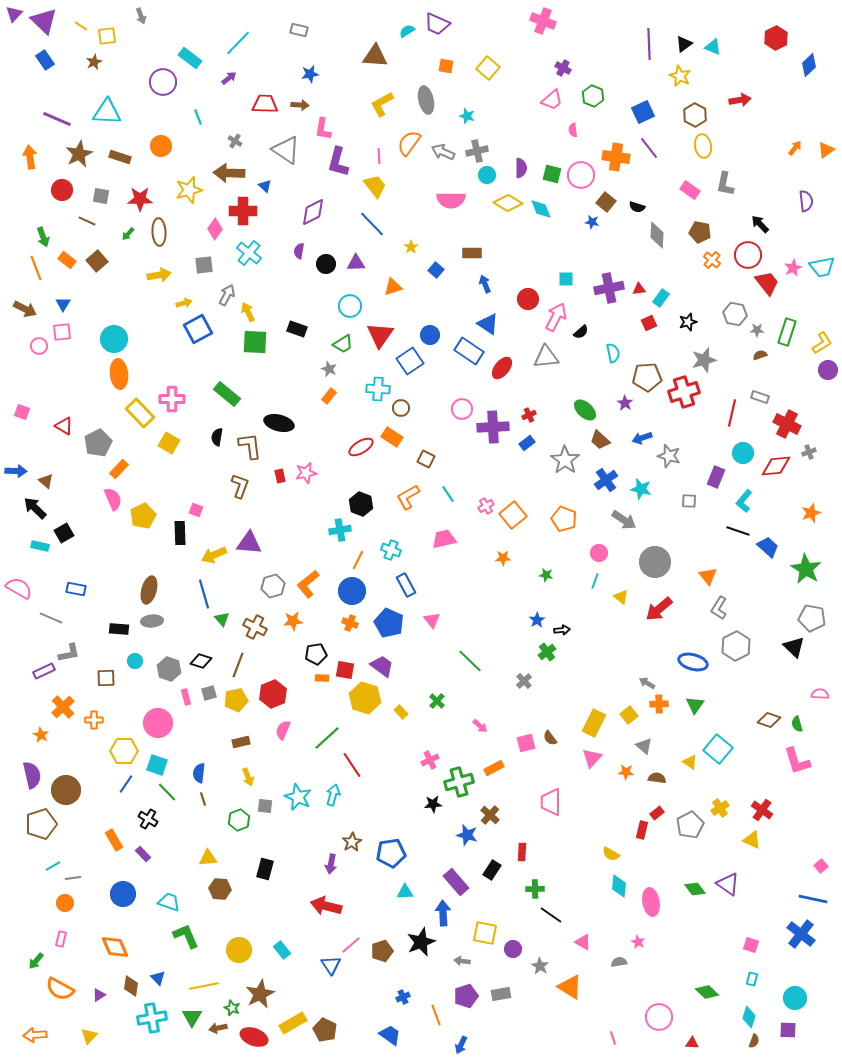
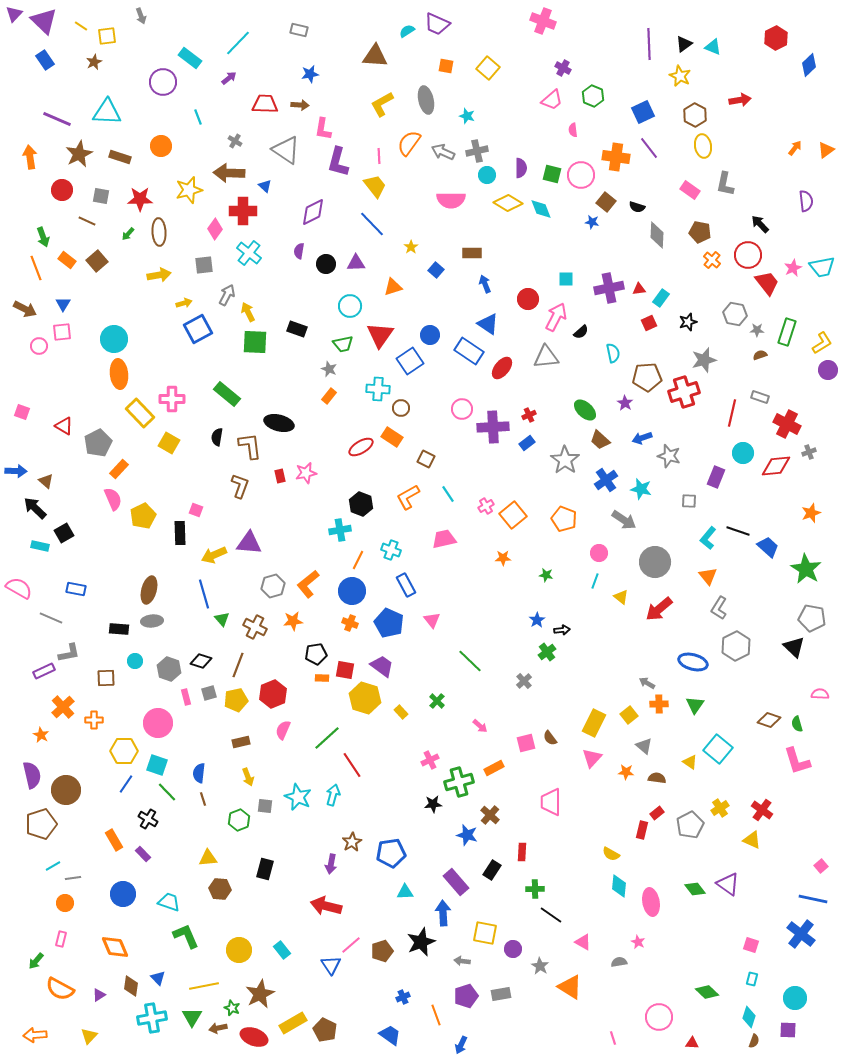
green trapezoid at (343, 344): rotated 20 degrees clockwise
cyan L-shape at (744, 501): moved 36 px left, 37 px down
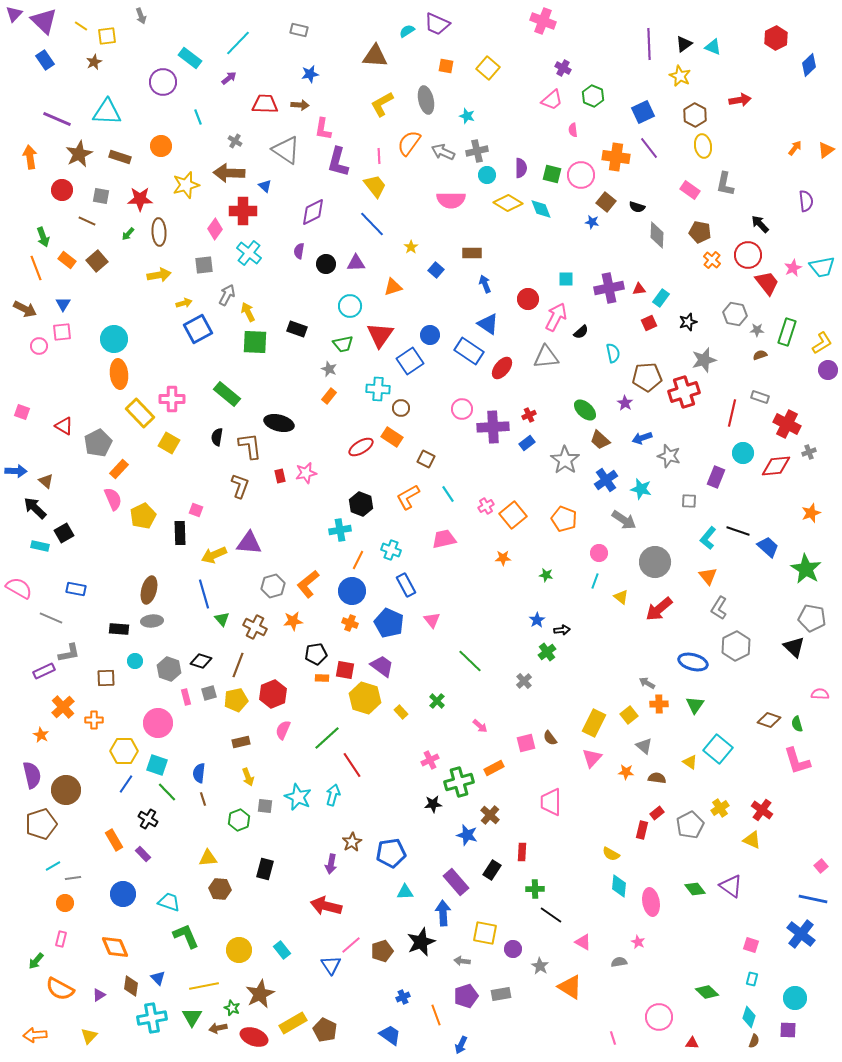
yellow star at (189, 190): moved 3 px left, 5 px up
purple triangle at (728, 884): moved 3 px right, 2 px down
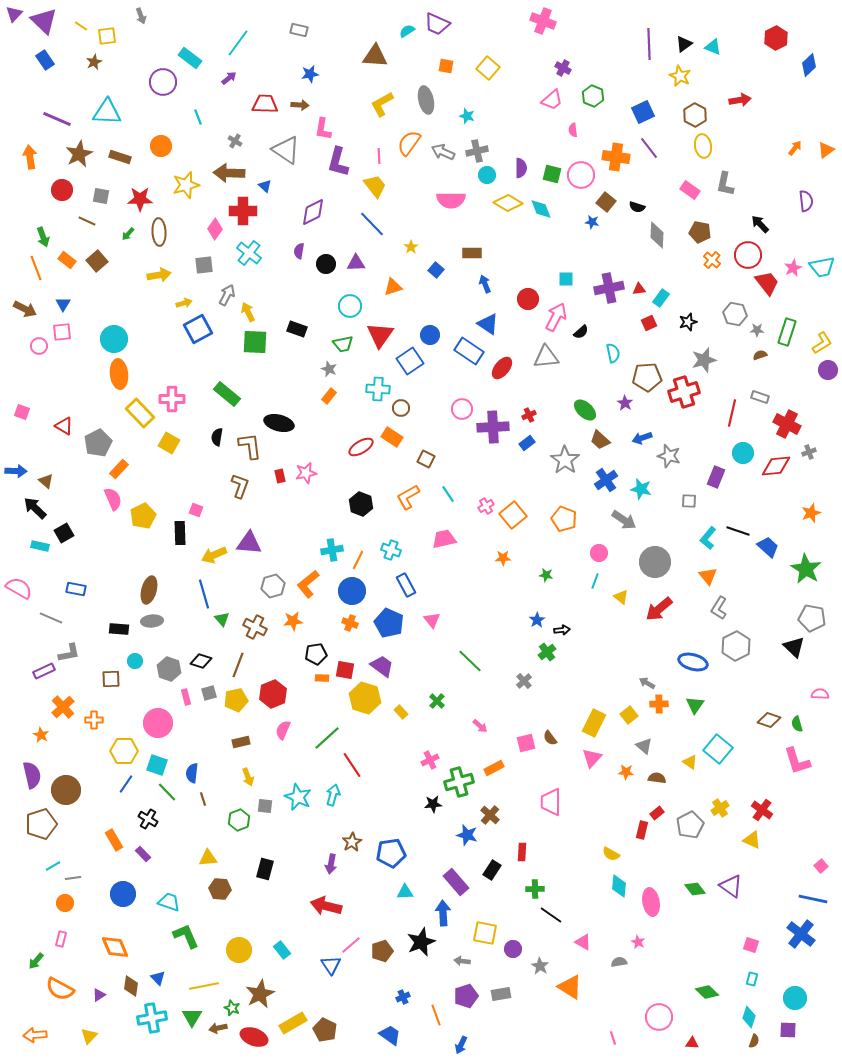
cyan line at (238, 43): rotated 8 degrees counterclockwise
cyan cross at (340, 530): moved 8 px left, 20 px down
brown square at (106, 678): moved 5 px right, 1 px down
blue semicircle at (199, 773): moved 7 px left
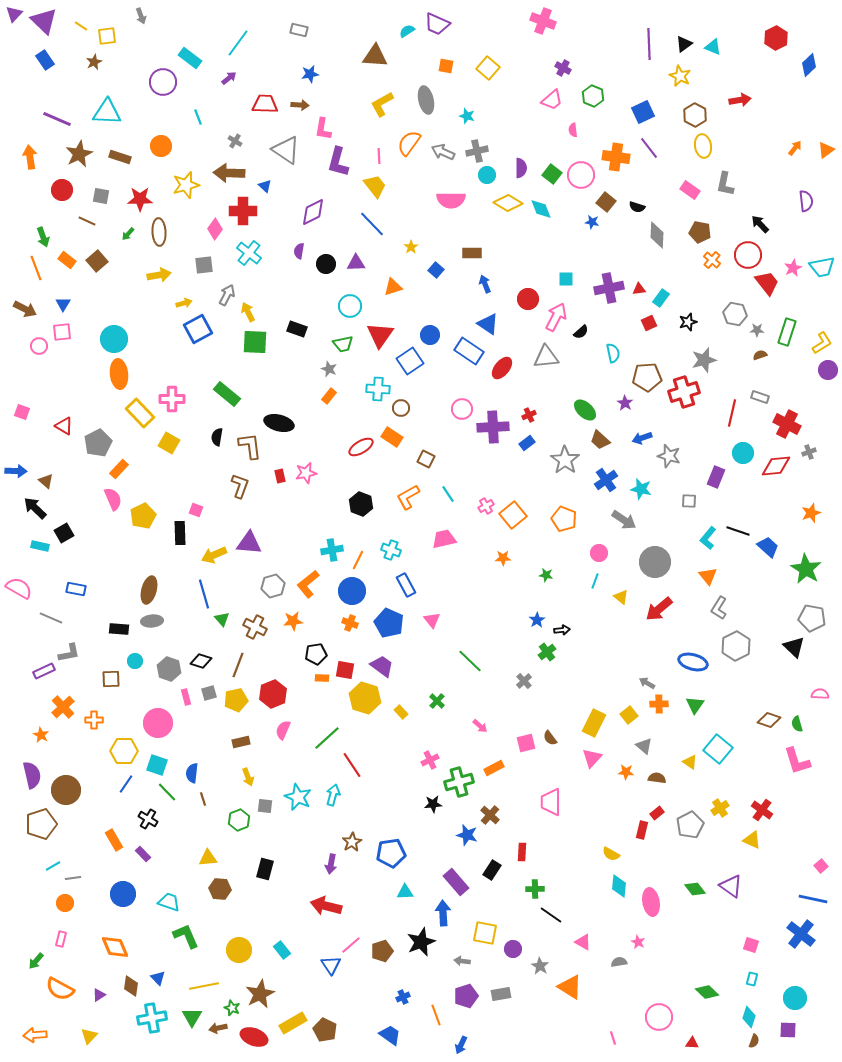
green square at (552, 174): rotated 24 degrees clockwise
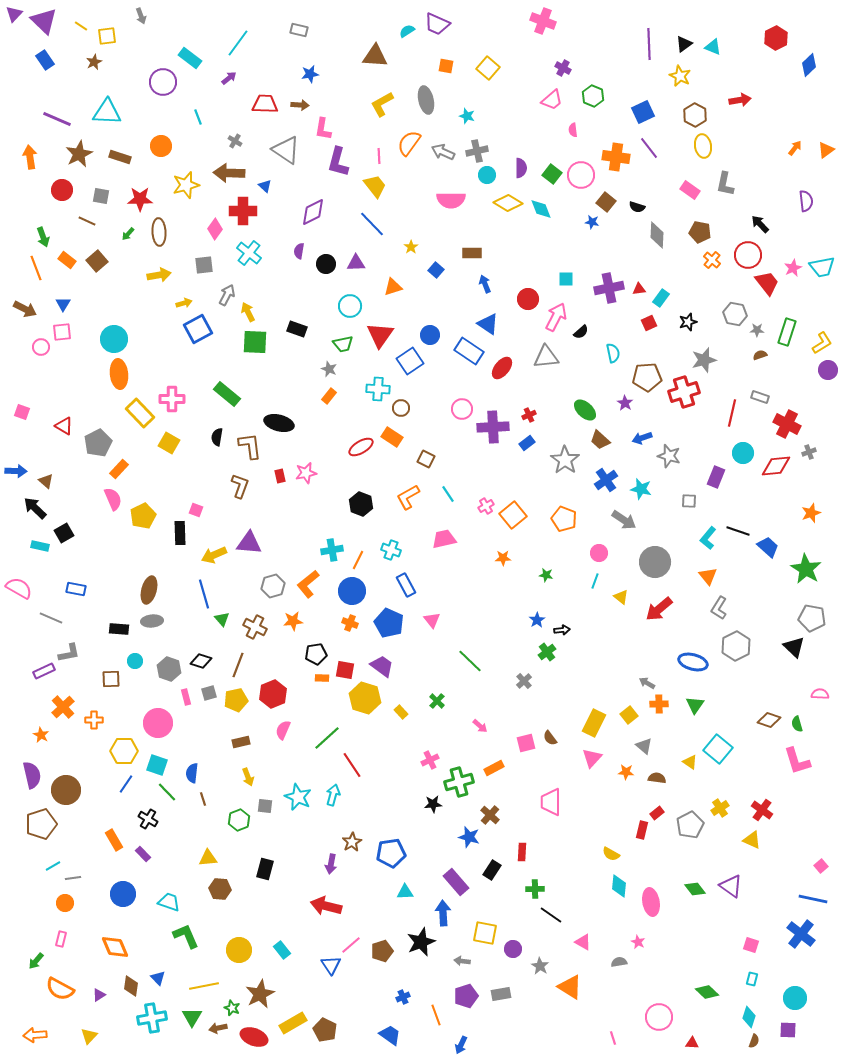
pink circle at (39, 346): moved 2 px right, 1 px down
blue star at (467, 835): moved 2 px right, 2 px down
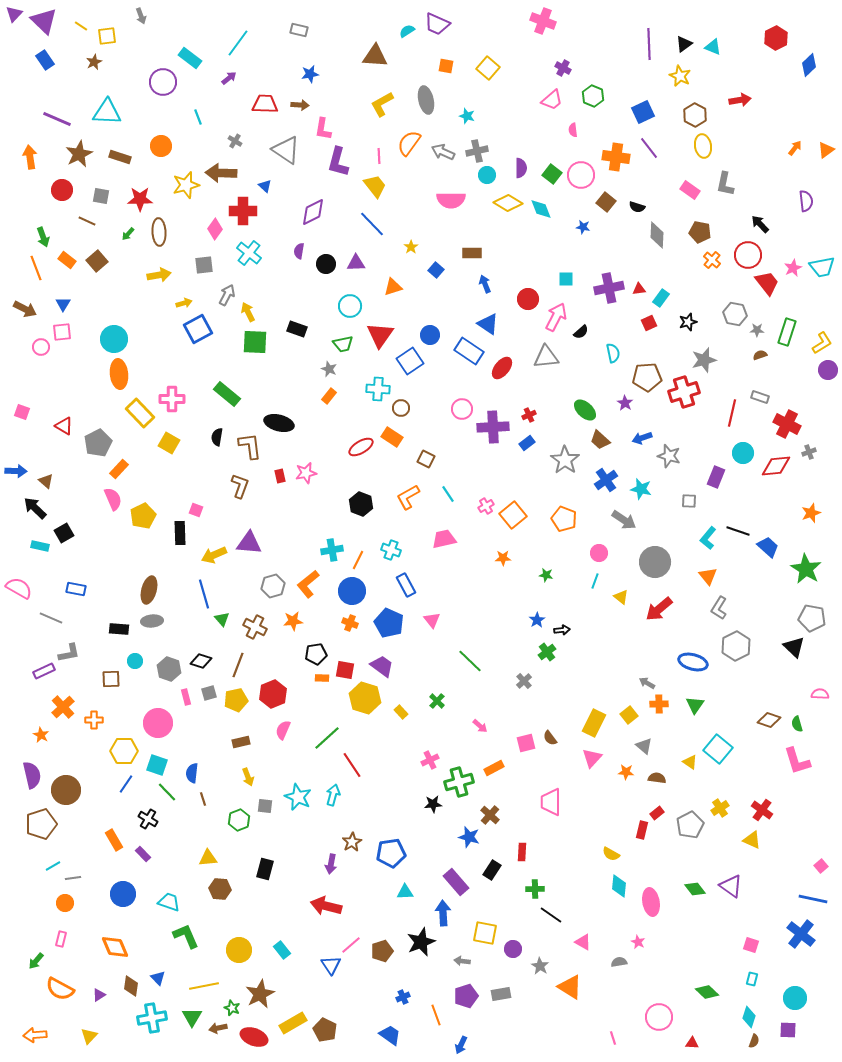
brown arrow at (229, 173): moved 8 px left
blue star at (592, 222): moved 9 px left, 5 px down
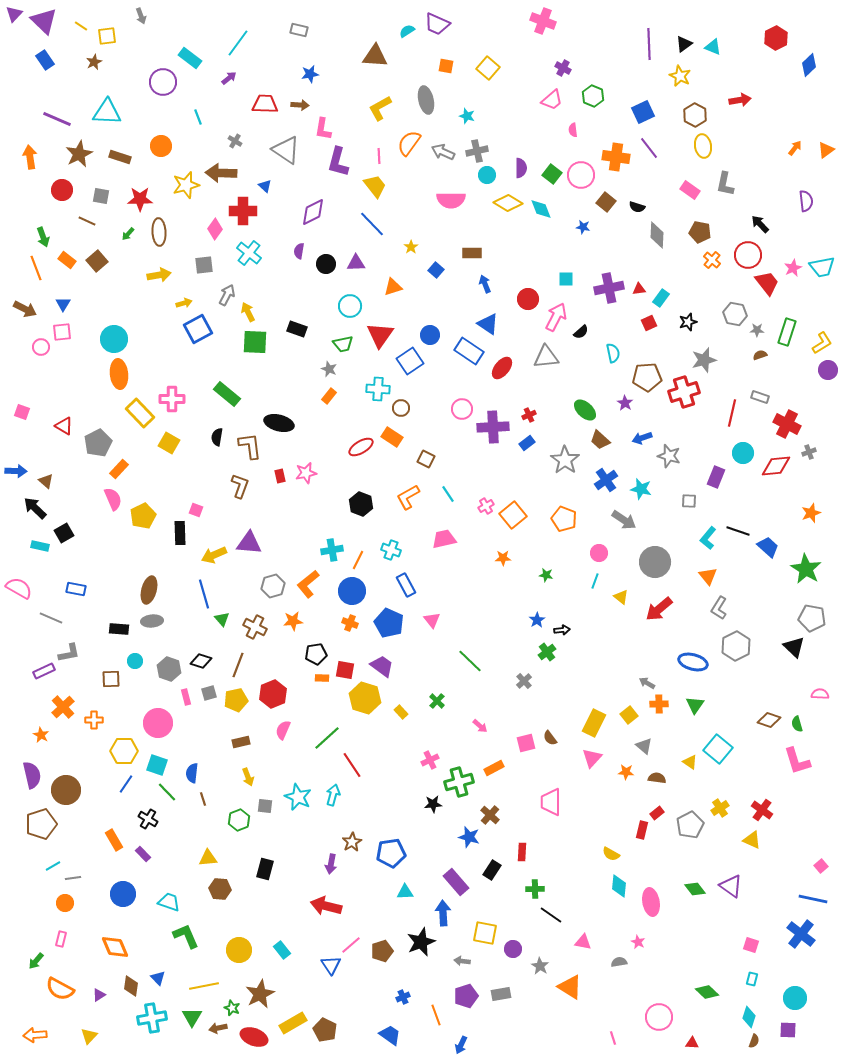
yellow L-shape at (382, 104): moved 2 px left, 4 px down
pink triangle at (583, 942): rotated 18 degrees counterclockwise
